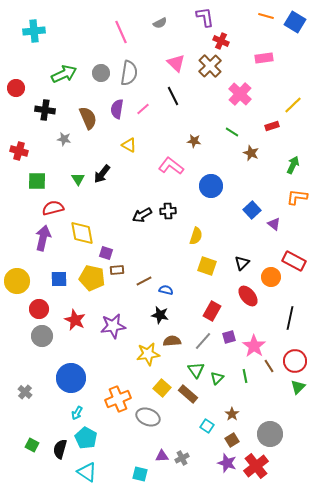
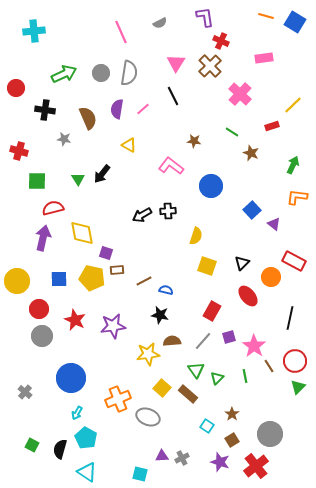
pink triangle at (176, 63): rotated 18 degrees clockwise
purple star at (227, 463): moved 7 px left, 1 px up
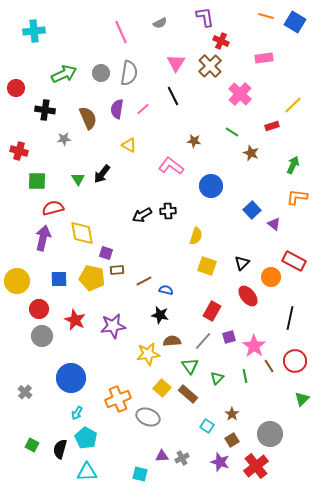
gray star at (64, 139): rotated 16 degrees counterclockwise
green triangle at (196, 370): moved 6 px left, 4 px up
green triangle at (298, 387): moved 4 px right, 12 px down
cyan triangle at (87, 472): rotated 35 degrees counterclockwise
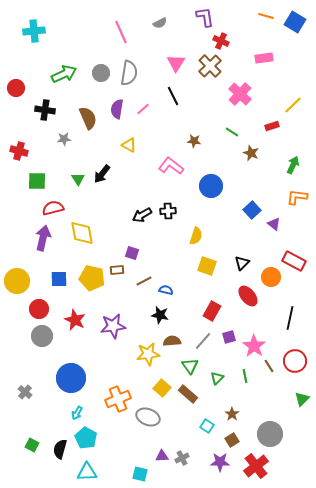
purple square at (106, 253): moved 26 px right
purple star at (220, 462): rotated 18 degrees counterclockwise
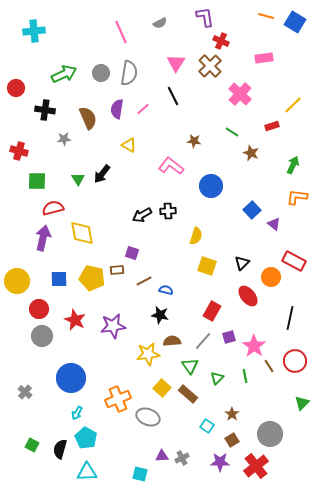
green triangle at (302, 399): moved 4 px down
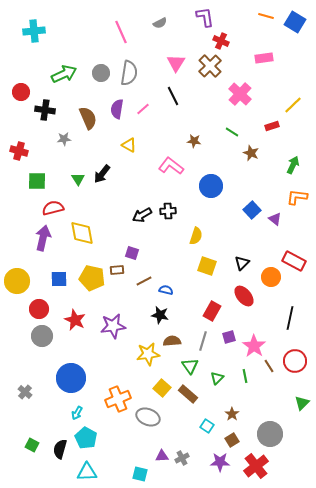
red circle at (16, 88): moved 5 px right, 4 px down
purple triangle at (274, 224): moved 1 px right, 5 px up
red ellipse at (248, 296): moved 4 px left
gray line at (203, 341): rotated 24 degrees counterclockwise
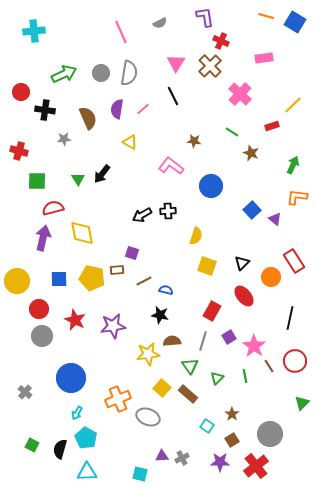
yellow triangle at (129, 145): moved 1 px right, 3 px up
red rectangle at (294, 261): rotated 30 degrees clockwise
purple square at (229, 337): rotated 16 degrees counterclockwise
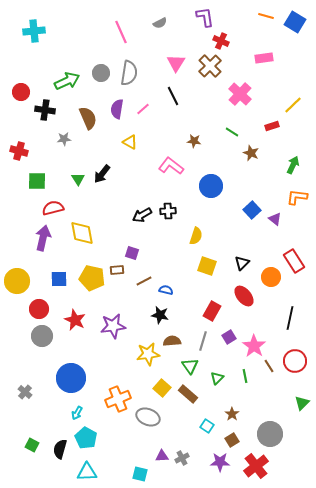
green arrow at (64, 74): moved 3 px right, 7 px down
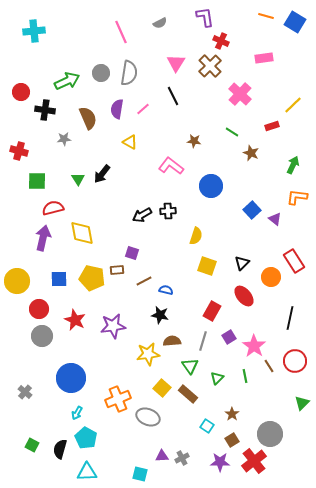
red cross at (256, 466): moved 2 px left, 5 px up
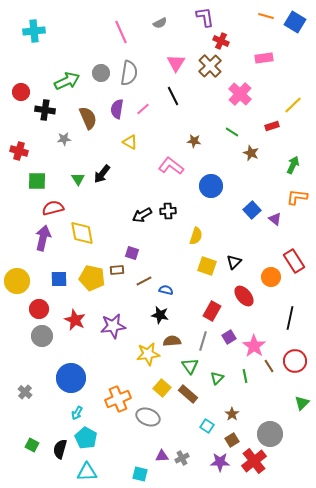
black triangle at (242, 263): moved 8 px left, 1 px up
